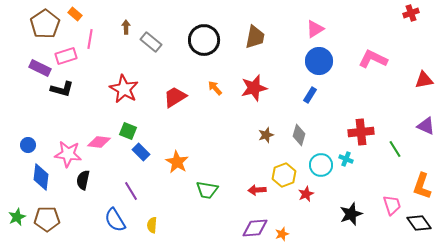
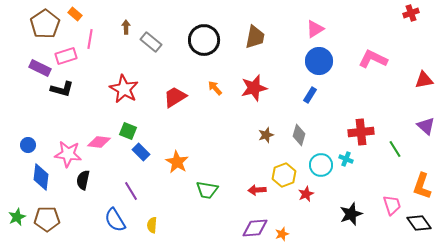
purple triangle at (426, 126): rotated 18 degrees clockwise
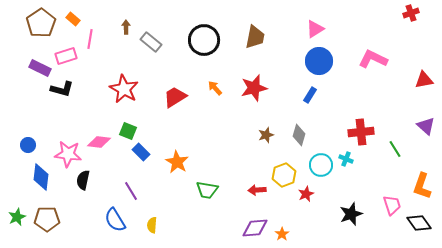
orange rectangle at (75, 14): moved 2 px left, 5 px down
brown pentagon at (45, 24): moved 4 px left, 1 px up
orange star at (282, 234): rotated 16 degrees counterclockwise
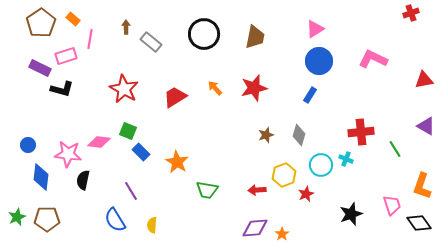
black circle at (204, 40): moved 6 px up
purple triangle at (426, 126): rotated 12 degrees counterclockwise
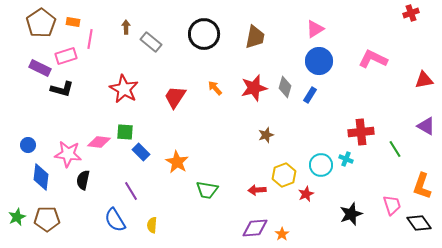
orange rectangle at (73, 19): moved 3 px down; rotated 32 degrees counterclockwise
red trapezoid at (175, 97): rotated 25 degrees counterclockwise
green square at (128, 131): moved 3 px left, 1 px down; rotated 18 degrees counterclockwise
gray diamond at (299, 135): moved 14 px left, 48 px up
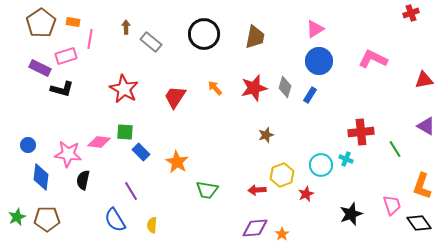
yellow hexagon at (284, 175): moved 2 px left
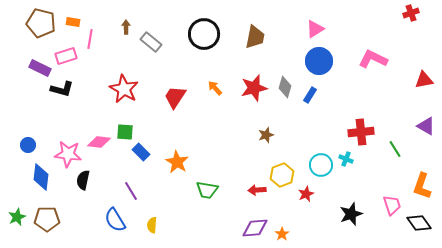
brown pentagon at (41, 23): rotated 24 degrees counterclockwise
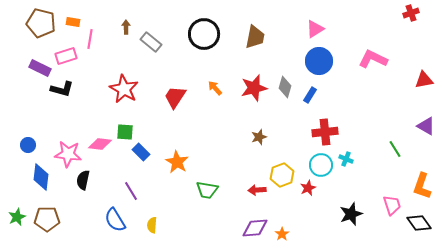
red cross at (361, 132): moved 36 px left
brown star at (266, 135): moved 7 px left, 2 px down
pink diamond at (99, 142): moved 1 px right, 2 px down
red star at (306, 194): moved 2 px right, 6 px up
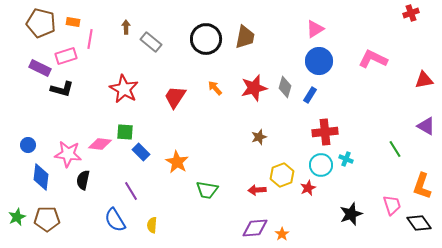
black circle at (204, 34): moved 2 px right, 5 px down
brown trapezoid at (255, 37): moved 10 px left
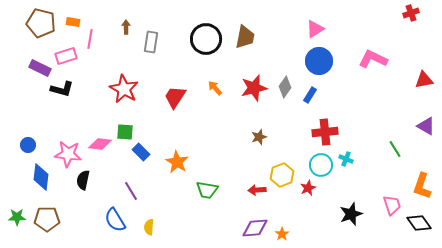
gray rectangle at (151, 42): rotated 60 degrees clockwise
gray diamond at (285, 87): rotated 20 degrees clockwise
green star at (17, 217): rotated 24 degrees clockwise
yellow semicircle at (152, 225): moved 3 px left, 2 px down
